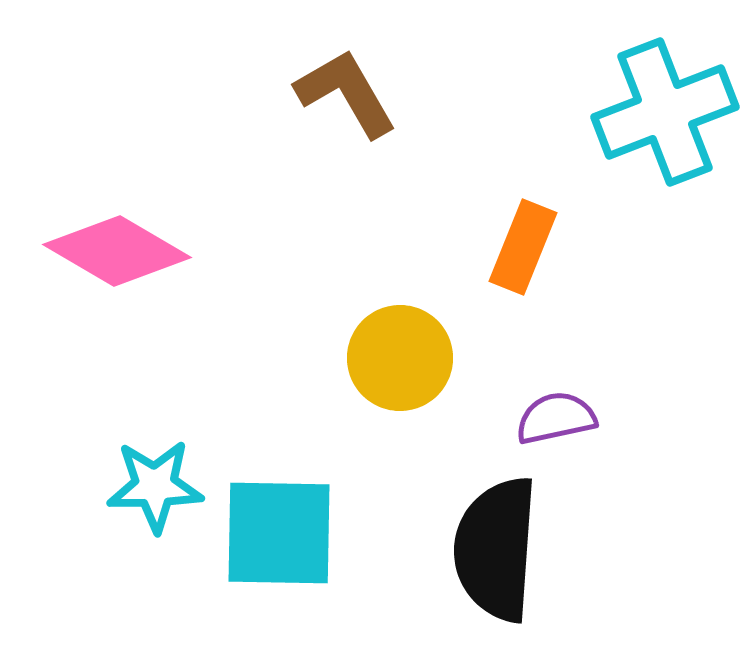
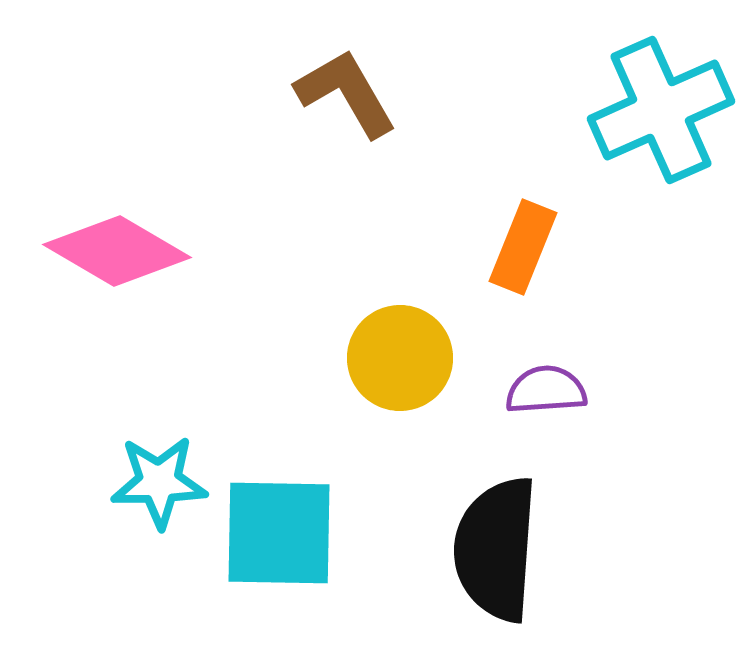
cyan cross: moved 4 px left, 2 px up; rotated 3 degrees counterclockwise
purple semicircle: moved 10 px left, 28 px up; rotated 8 degrees clockwise
cyan star: moved 4 px right, 4 px up
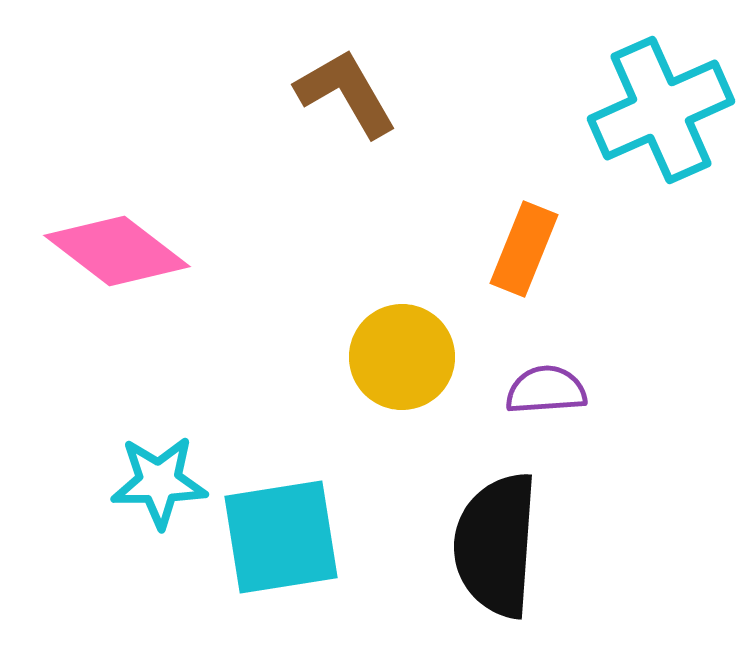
orange rectangle: moved 1 px right, 2 px down
pink diamond: rotated 7 degrees clockwise
yellow circle: moved 2 px right, 1 px up
cyan square: moved 2 px right, 4 px down; rotated 10 degrees counterclockwise
black semicircle: moved 4 px up
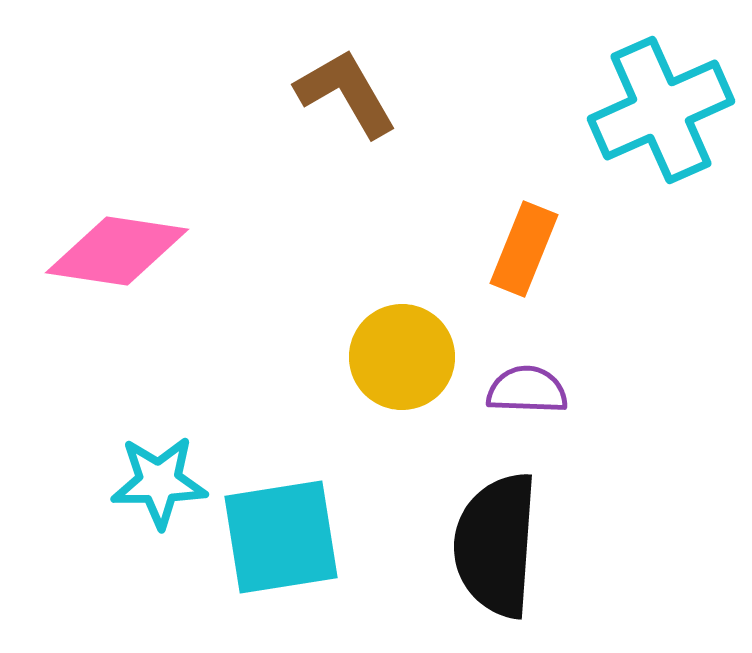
pink diamond: rotated 29 degrees counterclockwise
purple semicircle: moved 19 px left; rotated 6 degrees clockwise
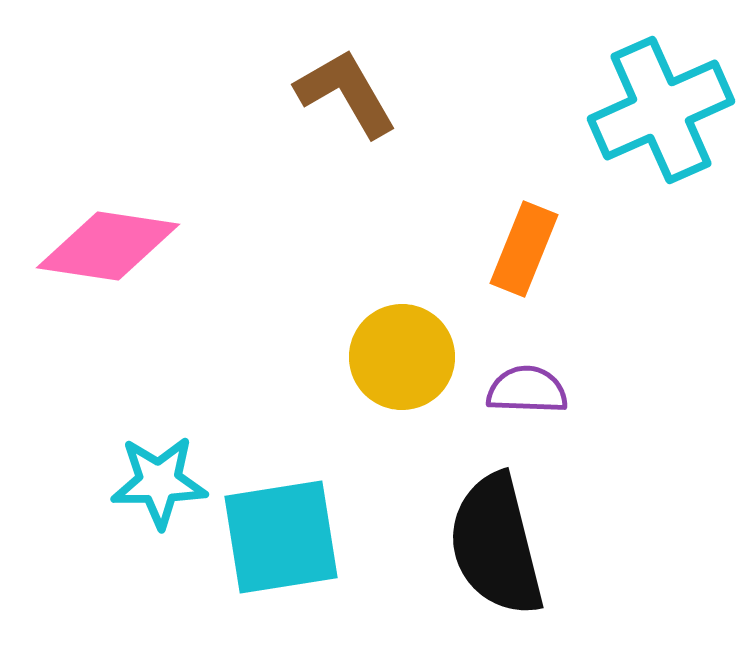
pink diamond: moved 9 px left, 5 px up
black semicircle: rotated 18 degrees counterclockwise
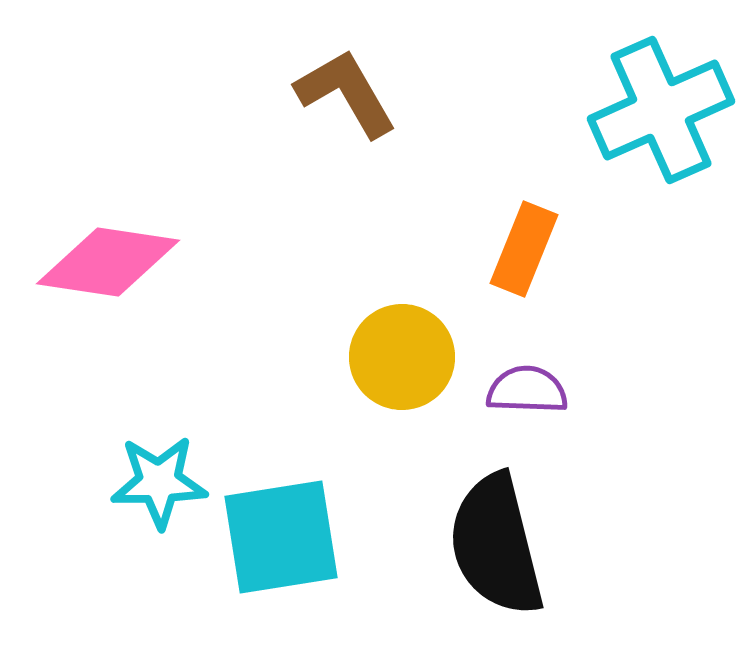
pink diamond: moved 16 px down
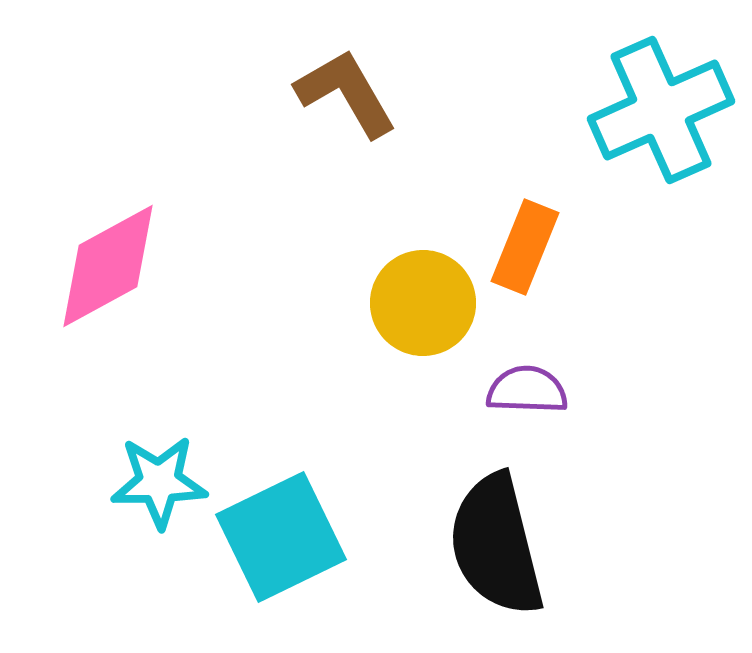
orange rectangle: moved 1 px right, 2 px up
pink diamond: moved 4 px down; rotated 37 degrees counterclockwise
yellow circle: moved 21 px right, 54 px up
cyan square: rotated 17 degrees counterclockwise
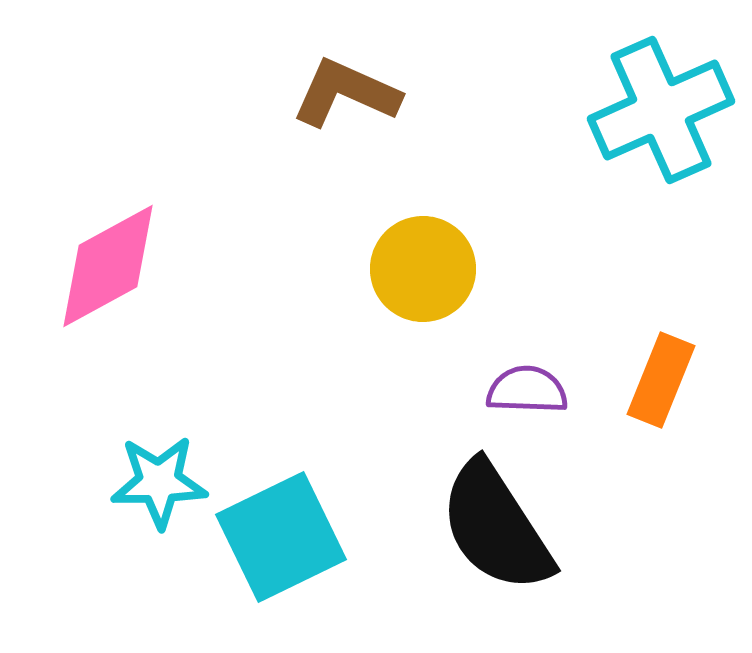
brown L-shape: rotated 36 degrees counterclockwise
orange rectangle: moved 136 px right, 133 px down
yellow circle: moved 34 px up
black semicircle: moved 18 px up; rotated 19 degrees counterclockwise
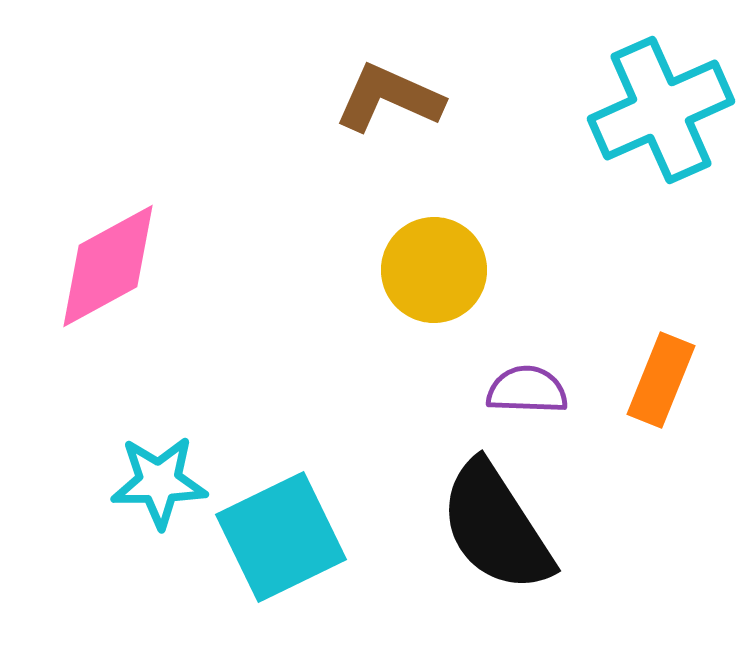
brown L-shape: moved 43 px right, 5 px down
yellow circle: moved 11 px right, 1 px down
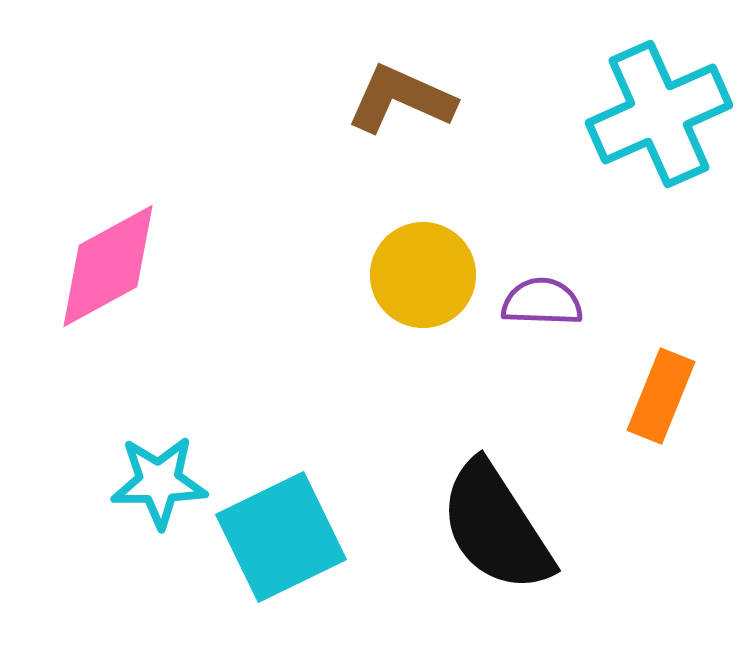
brown L-shape: moved 12 px right, 1 px down
cyan cross: moved 2 px left, 4 px down
yellow circle: moved 11 px left, 5 px down
orange rectangle: moved 16 px down
purple semicircle: moved 15 px right, 88 px up
